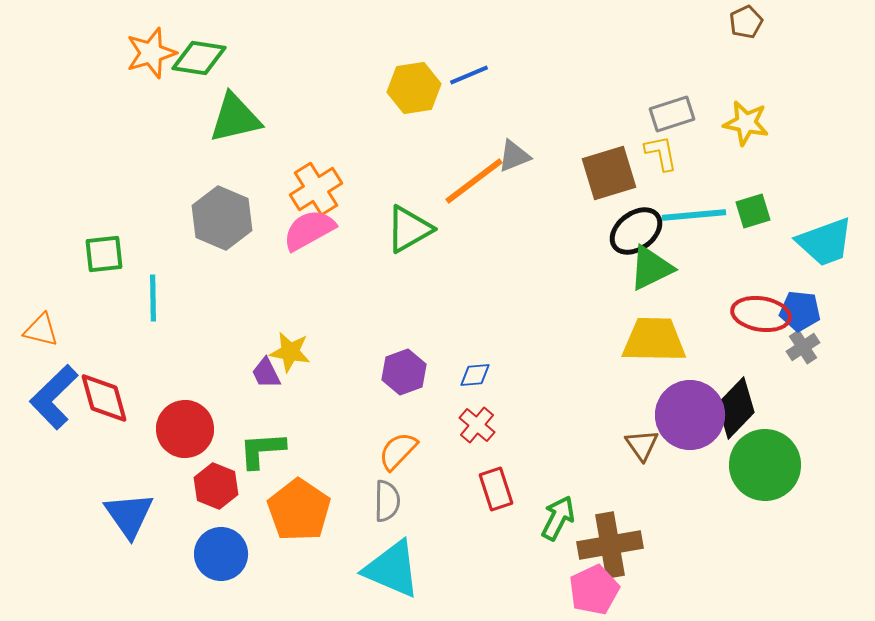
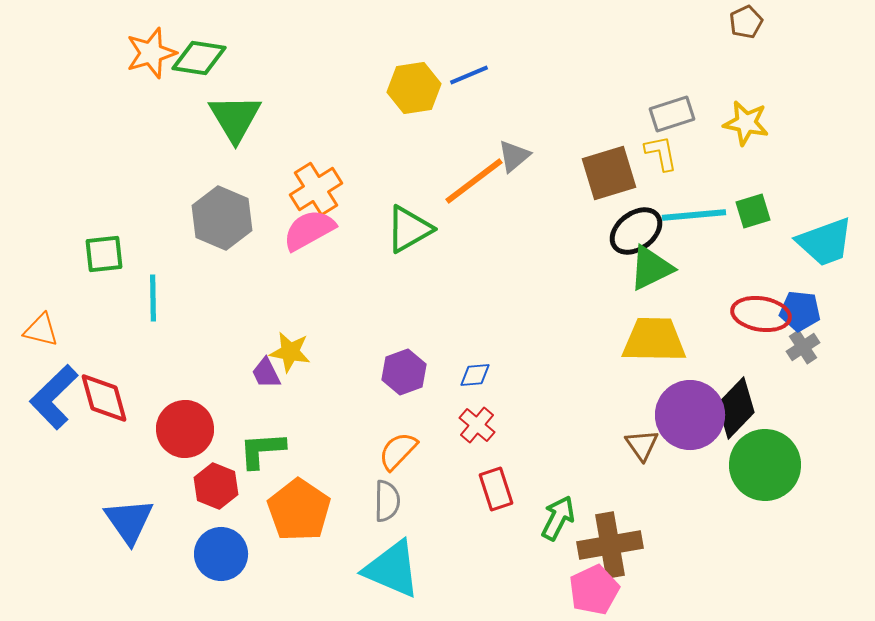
green triangle at (235, 118): rotated 48 degrees counterclockwise
gray triangle at (514, 156): rotated 18 degrees counterclockwise
blue triangle at (129, 515): moved 6 px down
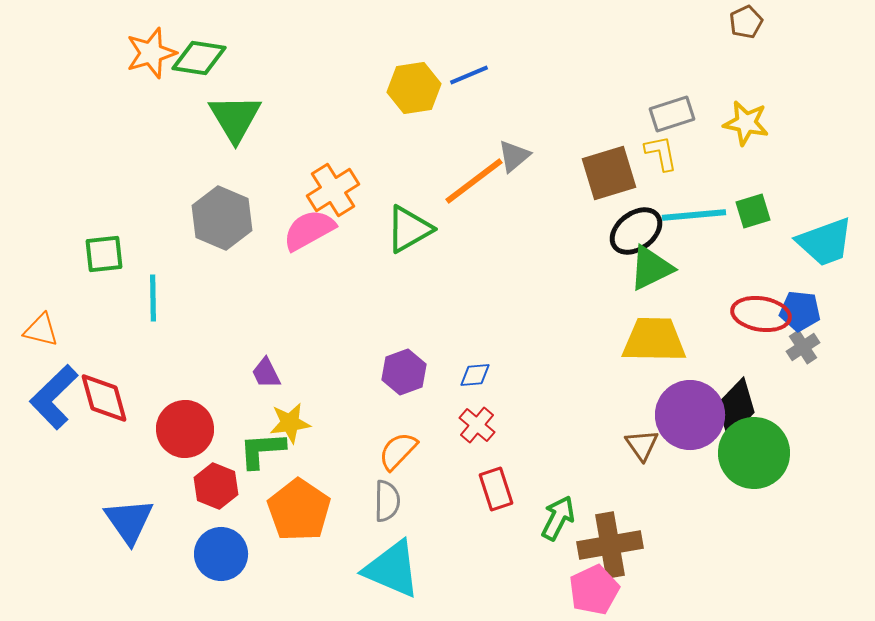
orange cross at (316, 189): moved 17 px right, 1 px down
yellow star at (290, 352): moved 71 px down; rotated 18 degrees counterclockwise
green circle at (765, 465): moved 11 px left, 12 px up
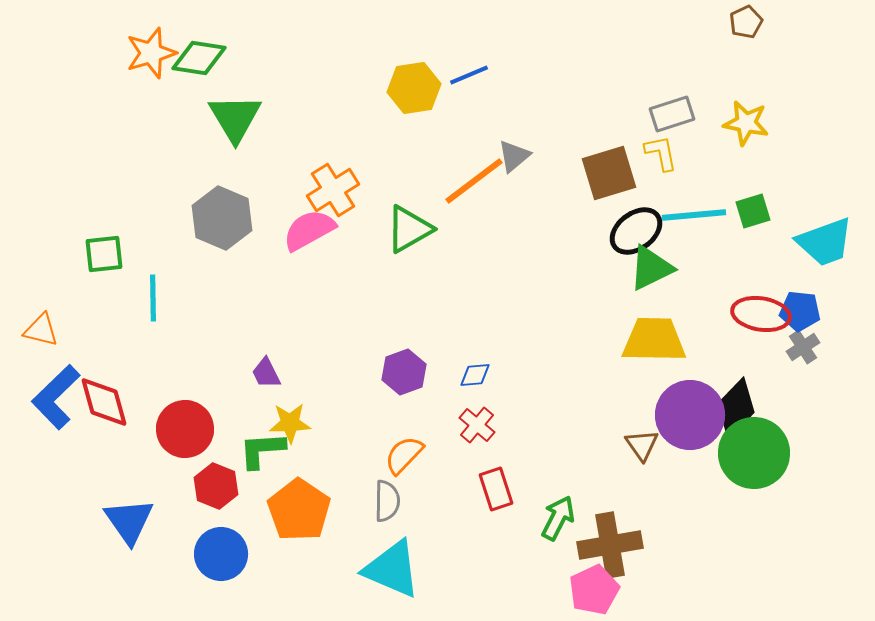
blue L-shape at (54, 397): moved 2 px right
red diamond at (104, 398): moved 4 px down
yellow star at (290, 423): rotated 6 degrees clockwise
orange semicircle at (398, 451): moved 6 px right, 4 px down
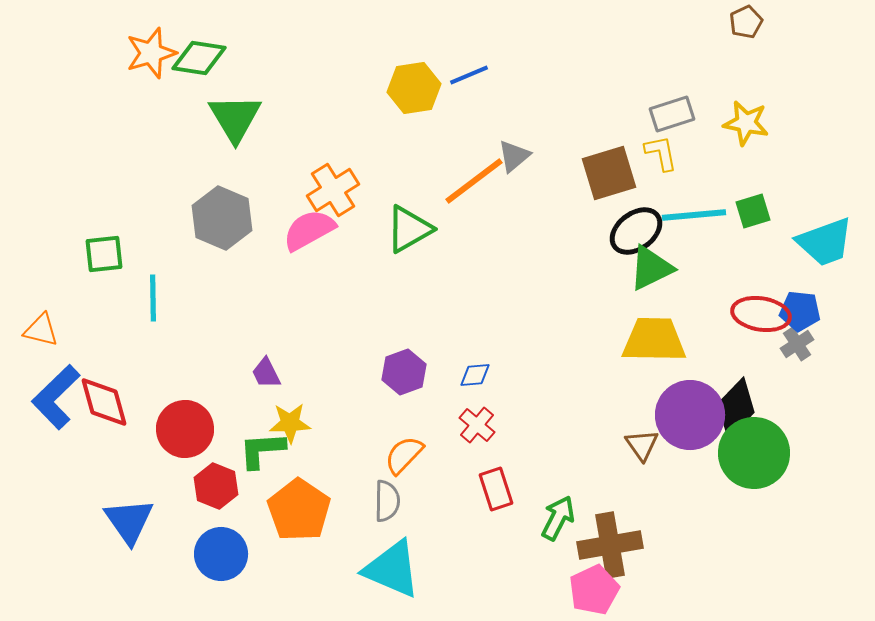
gray cross at (803, 347): moved 6 px left, 3 px up
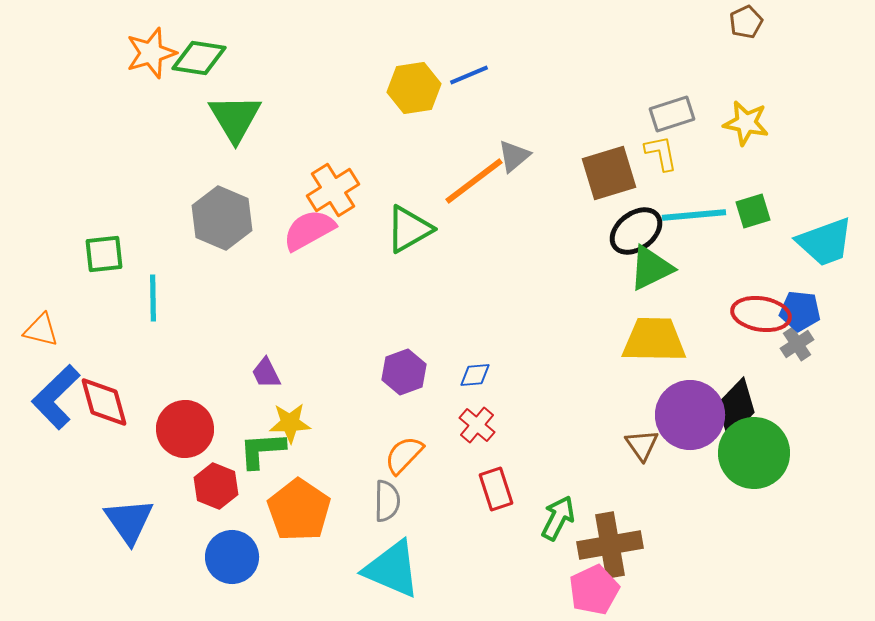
blue circle at (221, 554): moved 11 px right, 3 px down
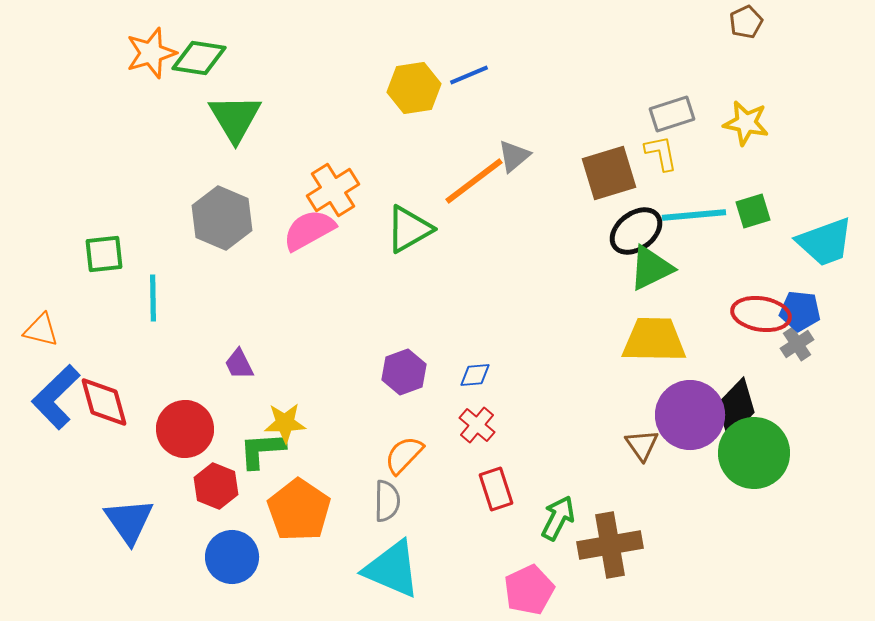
purple trapezoid at (266, 373): moved 27 px left, 9 px up
yellow star at (290, 423): moved 5 px left
pink pentagon at (594, 590): moved 65 px left
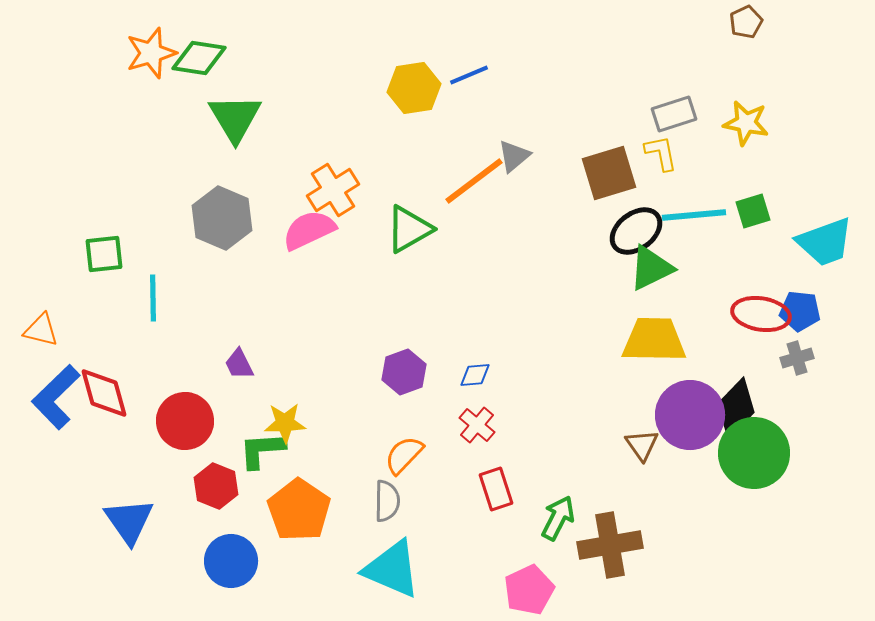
gray rectangle at (672, 114): moved 2 px right
pink semicircle at (309, 230): rotated 4 degrees clockwise
gray cross at (797, 344): moved 14 px down; rotated 16 degrees clockwise
red diamond at (104, 402): moved 9 px up
red circle at (185, 429): moved 8 px up
blue circle at (232, 557): moved 1 px left, 4 px down
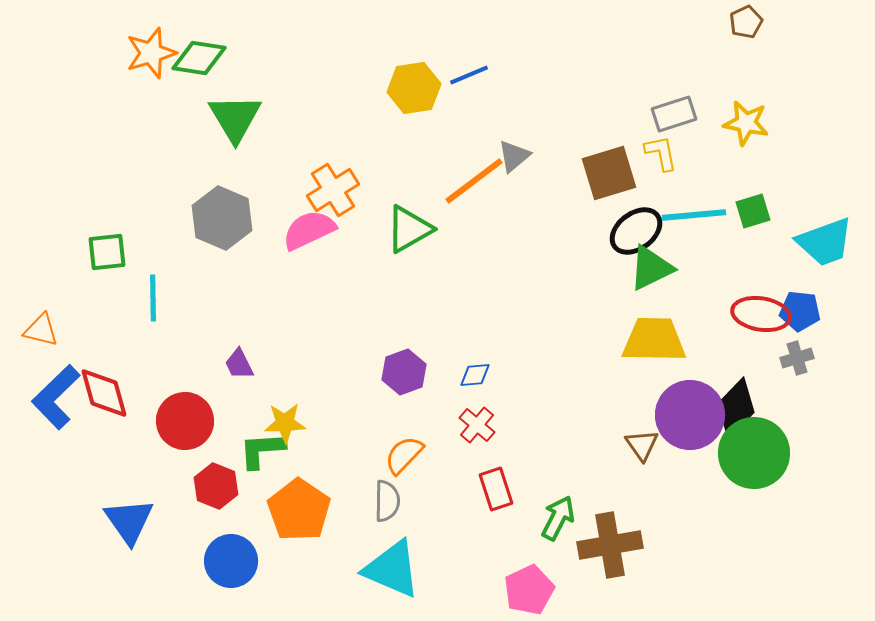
green square at (104, 254): moved 3 px right, 2 px up
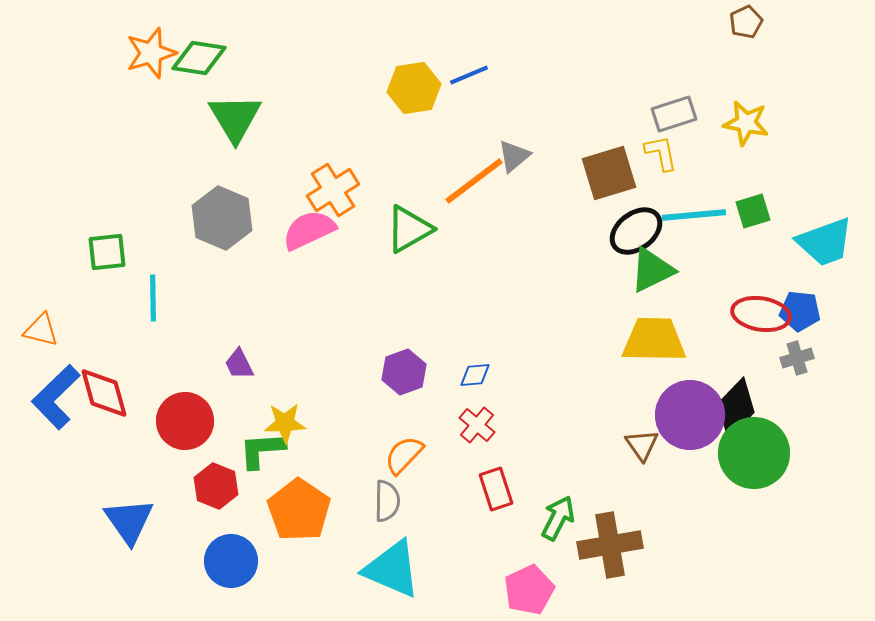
green triangle at (651, 268): moved 1 px right, 2 px down
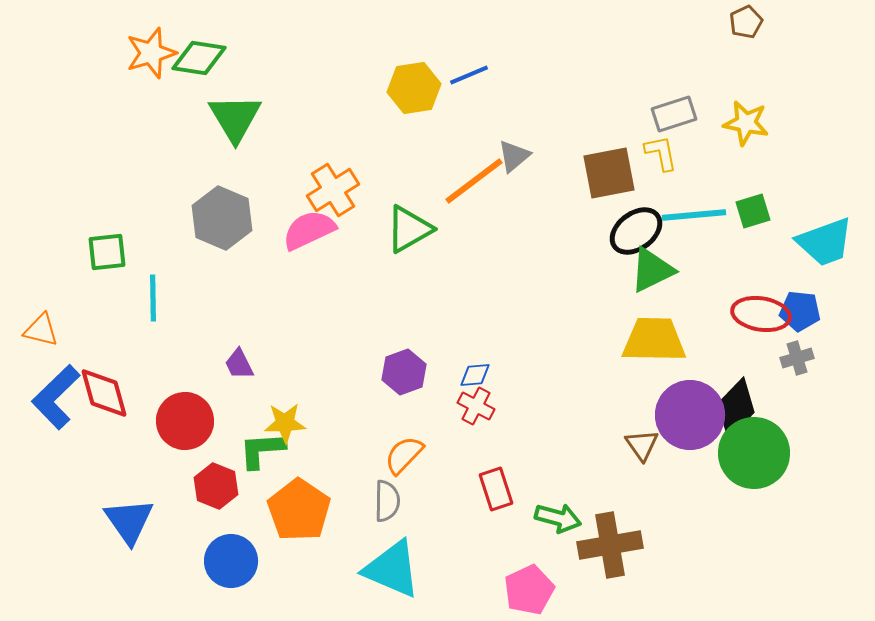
brown square at (609, 173): rotated 6 degrees clockwise
red cross at (477, 425): moved 1 px left, 19 px up; rotated 12 degrees counterclockwise
green arrow at (558, 518): rotated 78 degrees clockwise
